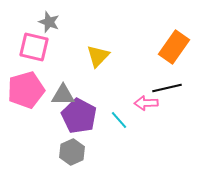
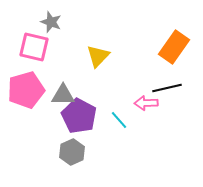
gray star: moved 2 px right
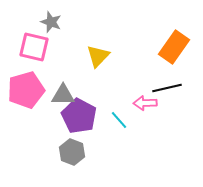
pink arrow: moved 1 px left
gray hexagon: rotated 15 degrees counterclockwise
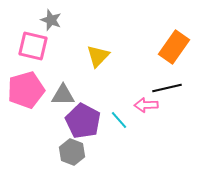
gray star: moved 2 px up
pink square: moved 1 px left, 1 px up
pink arrow: moved 1 px right, 2 px down
purple pentagon: moved 4 px right, 5 px down
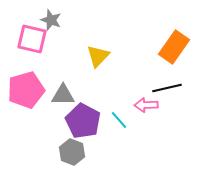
pink square: moved 1 px left, 7 px up
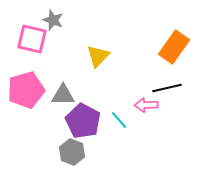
gray star: moved 2 px right
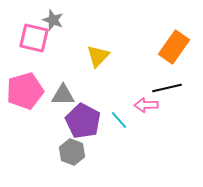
pink square: moved 2 px right, 1 px up
pink pentagon: moved 1 px left, 1 px down
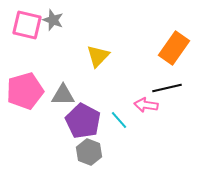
pink square: moved 7 px left, 13 px up
orange rectangle: moved 1 px down
pink arrow: rotated 10 degrees clockwise
gray hexagon: moved 17 px right
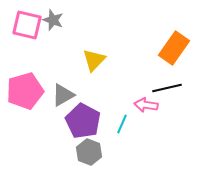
yellow triangle: moved 4 px left, 4 px down
gray triangle: rotated 30 degrees counterclockwise
cyan line: moved 3 px right, 4 px down; rotated 66 degrees clockwise
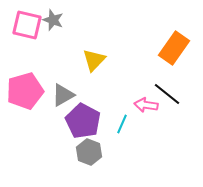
black line: moved 6 px down; rotated 52 degrees clockwise
